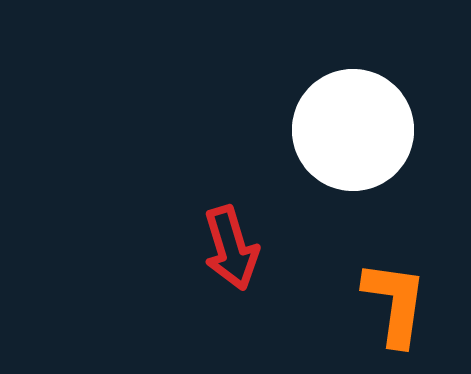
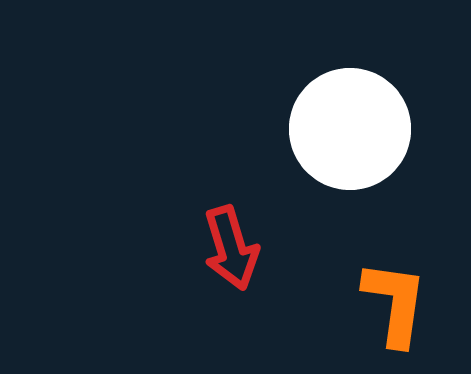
white circle: moved 3 px left, 1 px up
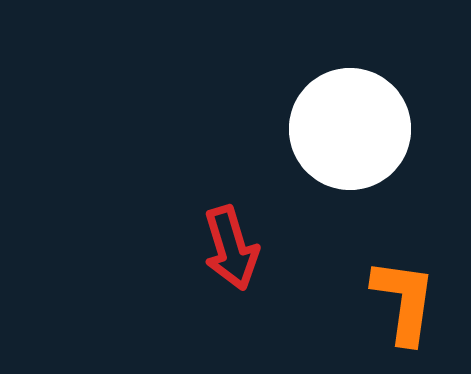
orange L-shape: moved 9 px right, 2 px up
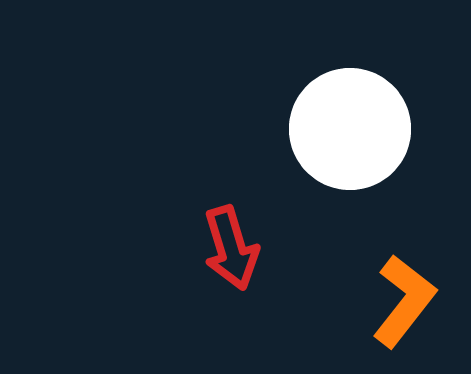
orange L-shape: rotated 30 degrees clockwise
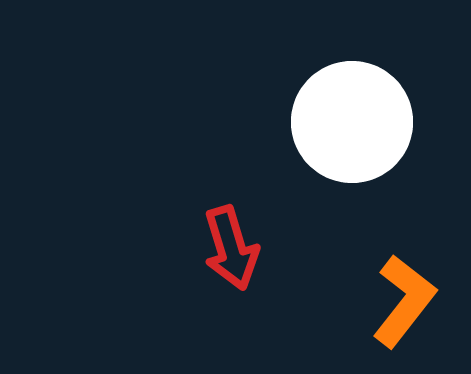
white circle: moved 2 px right, 7 px up
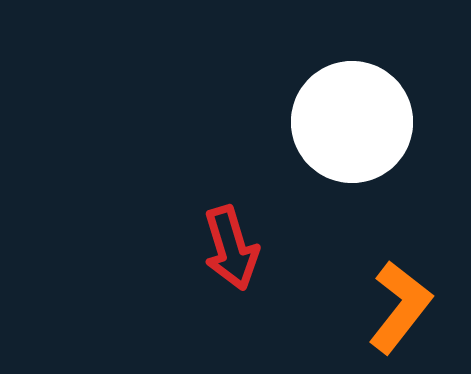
orange L-shape: moved 4 px left, 6 px down
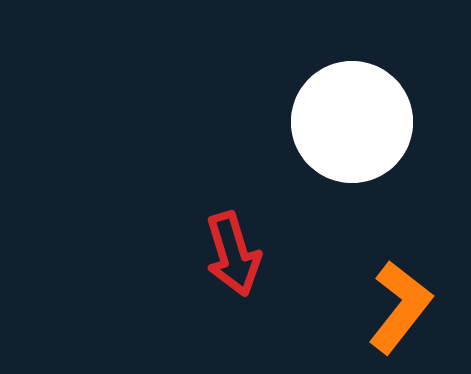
red arrow: moved 2 px right, 6 px down
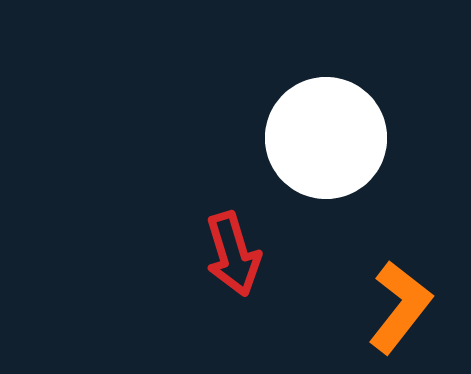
white circle: moved 26 px left, 16 px down
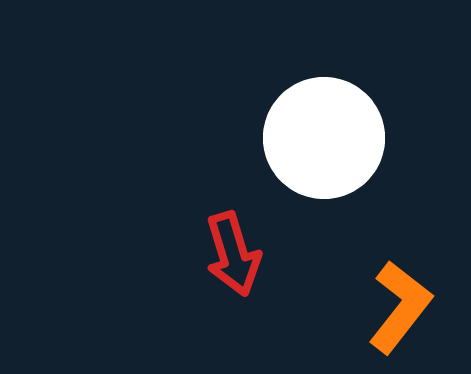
white circle: moved 2 px left
